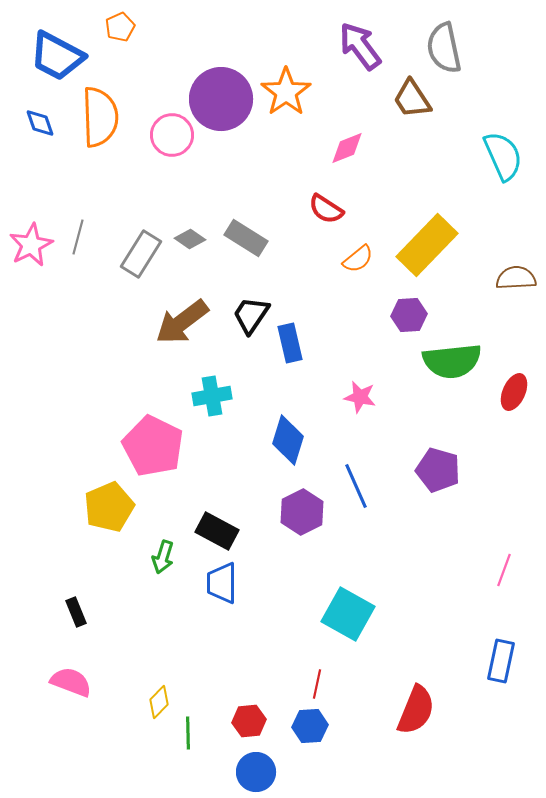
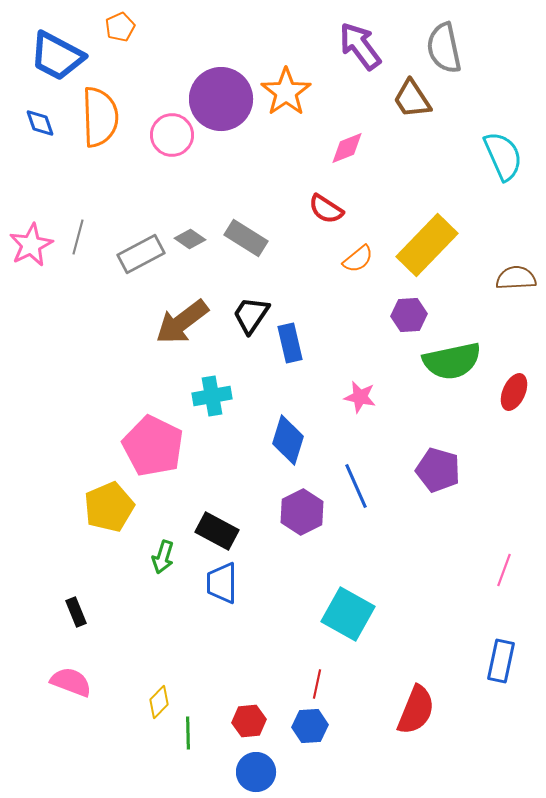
gray rectangle at (141, 254): rotated 30 degrees clockwise
green semicircle at (452, 361): rotated 6 degrees counterclockwise
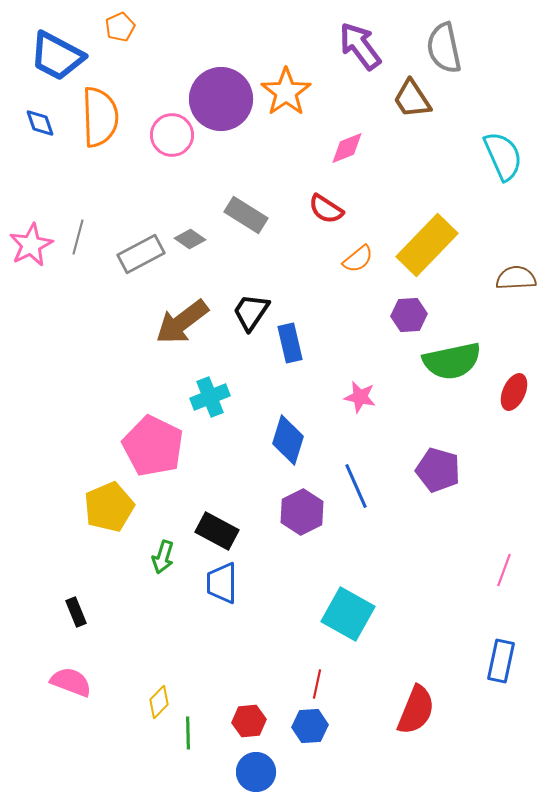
gray rectangle at (246, 238): moved 23 px up
black trapezoid at (251, 315): moved 3 px up
cyan cross at (212, 396): moved 2 px left, 1 px down; rotated 12 degrees counterclockwise
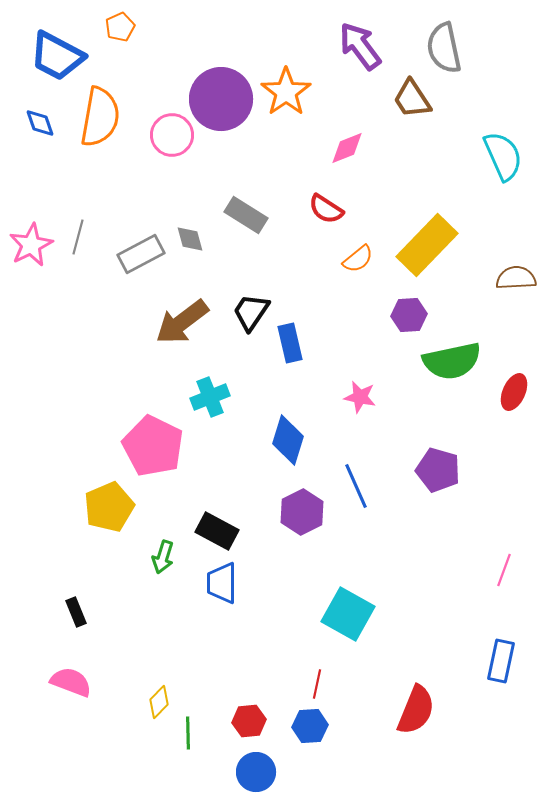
orange semicircle at (100, 117): rotated 12 degrees clockwise
gray diamond at (190, 239): rotated 40 degrees clockwise
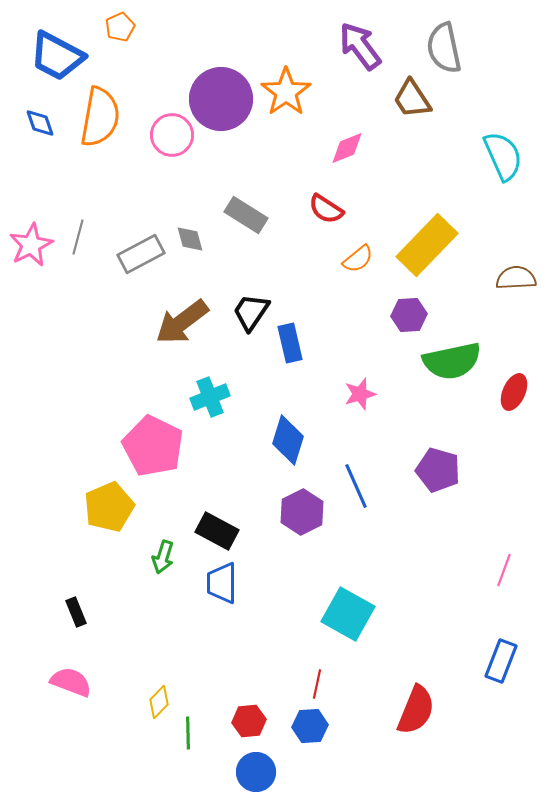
pink star at (360, 397): moved 3 px up; rotated 28 degrees counterclockwise
blue rectangle at (501, 661): rotated 9 degrees clockwise
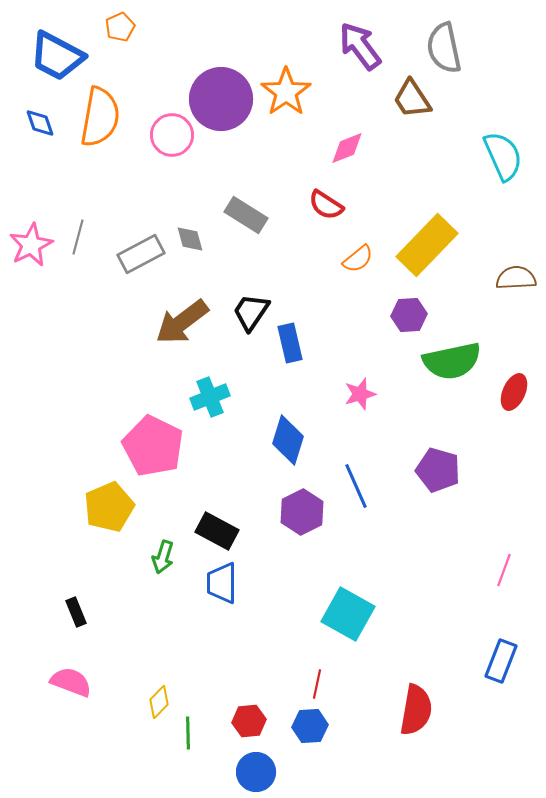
red semicircle at (326, 209): moved 4 px up
red semicircle at (416, 710): rotated 12 degrees counterclockwise
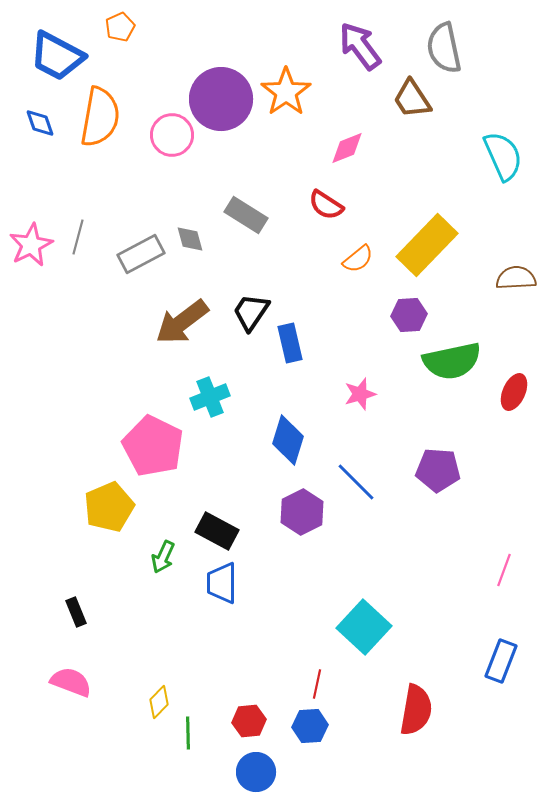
purple pentagon at (438, 470): rotated 12 degrees counterclockwise
blue line at (356, 486): moved 4 px up; rotated 21 degrees counterclockwise
green arrow at (163, 557): rotated 8 degrees clockwise
cyan square at (348, 614): moved 16 px right, 13 px down; rotated 14 degrees clockwise
